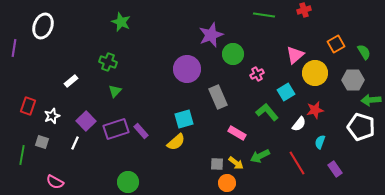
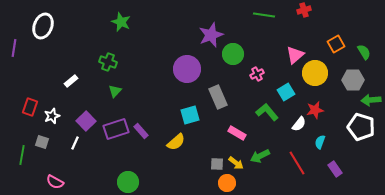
red rectangle at (28, 106): moved 2 px right, 1 px down
cyan square at (184, 119): moved 6 px right, 4 px up
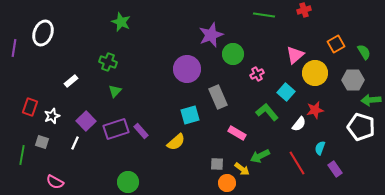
white ellipse at (43, 26): moved 7 px down
cyan square at (286, 92): rotated 18 degrees counterclockwise
cyan semicircle at (320, 142): moved 6 px down
yellow arrow at (236, 163): moved 6 px right, 6 px down
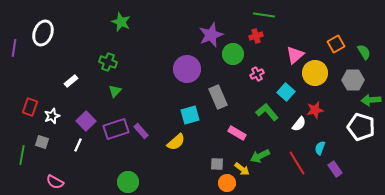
red cross at (304, 10): moved 48 px left, 26 px down
white line at (75, 143): moved 3 px right, 2 px down
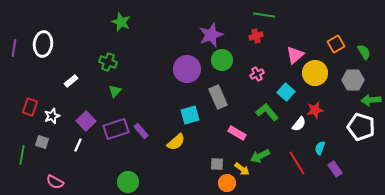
white ellipse at (43, 33): moved 11 px down; rotated 15 degrees counterclockwise
green circle at (233, 54): moved 11 px left, 6 px down
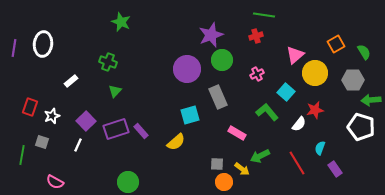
orange circle at (227, 183): moved 3 px left, 1 px up
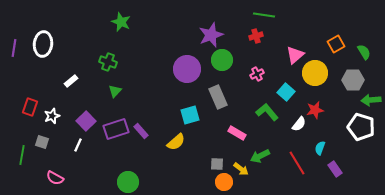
yellow arrow at (242, 169): moved 1 px left
pink semicircle at (55, 182): moved 4 px up
